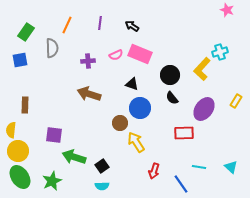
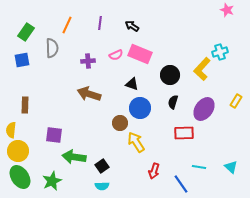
blue square: moved 2 px right
black semicircle: moved 1 px right, 4 px down; rotated 56 degrees clockwise
green arrow: rotated 10 degrees counterclockwise
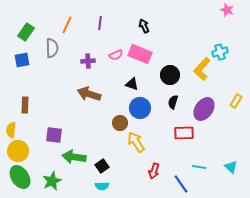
black arrow: moved 12 px right; rotated 32 degrees clockwise
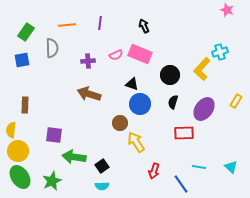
orange line: rotated 60 degrees clockwise
blue circle: moved 4 px up
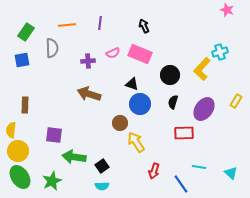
pink semicircle: moved 3 px left, 2 px up
cyan triangle: moved 6 px down
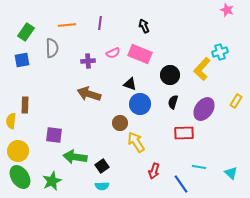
black triangle: moved 2 px left
yellow semicircle: moved 9 px up
green arrow: moved 1 px right
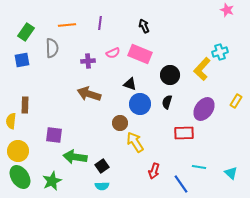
black semicircle: moved 6 px left
yellow arrow: moved 1 px left
